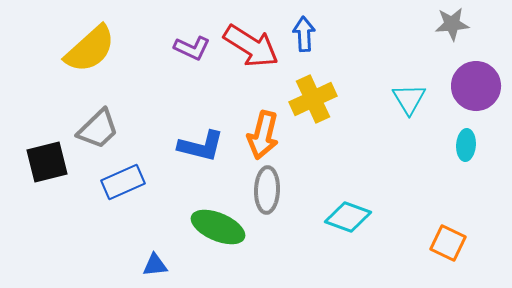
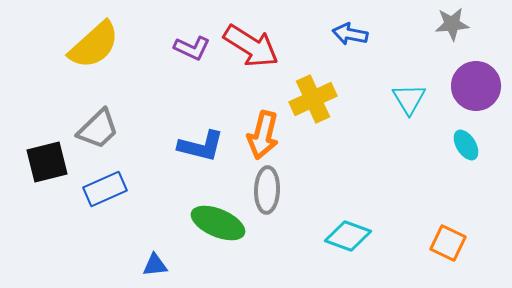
blue arrow: moved 46 px right; rotated 76 degrees counterclockwise
yellow semicircle: moved 4 px right, 4 px up
cyan ellipse: rotated 36 degrees counterclockwise
blue rectangle: moved 18 px left, 7 px down
cyan diamond: moved 19 px down
green ellipse: moved 4 px up
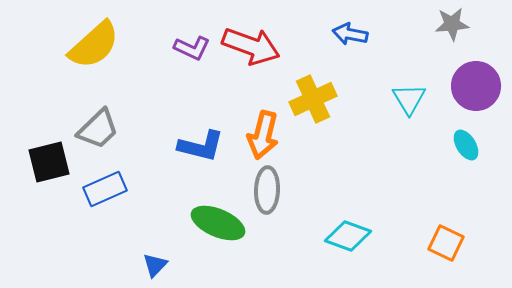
red arrow: rotated 12 degrees counterclockwise
black square: moved 2 px right
orange square: moved 2 px left
blue triangle: rotated 40 degrees counterclockwise
